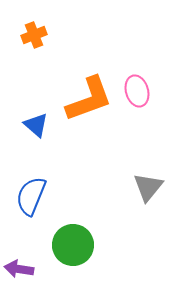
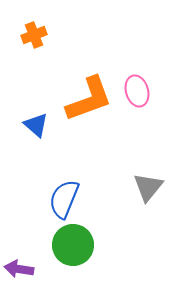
blue semicircle: moved 33 px right, 3 px down
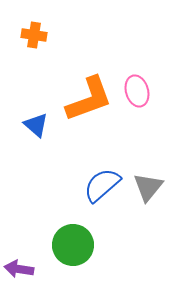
orange cross: rotated 30 degrees clockwise
blue semicircle: moved 38 px right, 14 px up; rotated 27 degrees clockwise
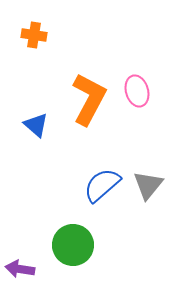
orange L-shape: rotated 42 degrees counterclockwise
gray triangle: moved 2 px up
purple arrow: moved 1 px right
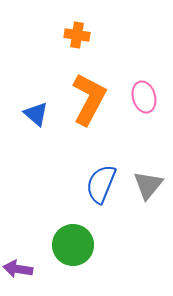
orange cross: moved 43 px right
pink ellipse: moved 7 px right, 6 px down
blue triangle: moved 11 px up
blue semicircle: moved 1 px left, 1 px up; rotated 27 degrees counterclockwise
purple arrow: moved 2 px left
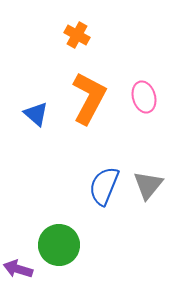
orange cross: rotated 20 degrees clockwise
orange L-shape: moved 1 px up
blue semicircle: moved 3 px right, 2 px down
green circle: moved 14 px left
purple arrow: rotated 8 degrees clockwise
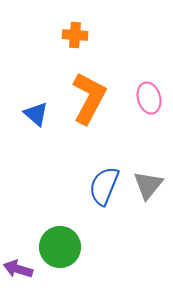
orange cross: moved 2 px left; rotated 25 degrees counterclockwise
pink ellipse: moved 5 px right, 1 px down
green circle: moved 1 px right, 2 px down
